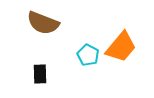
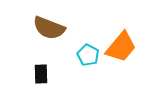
brown semicircle: moved 6 px right, 5 px down
black rectangle: moved 1 px right
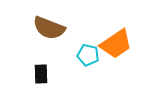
orange trapezoid: moved 5 px left, 3 px up; rotated 16 degrees clockwise
cyan pentagon: rotated 15 degrees counterclockwise
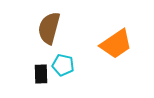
brown semicircle: rotated 84 degrees clockwise
cyan pentagon: moved 25 px left, 10 px down
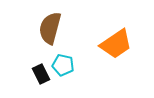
brown semicircle: moved 1 px right
black rectangle: rotated 24 degrees counterclockwise
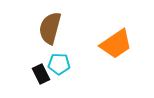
cyan pentagon: moved 4 px left, 1 px up; rotated 10 degrees counterclockwise
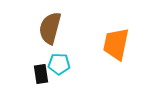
orange trapezoid: rotated 136 degrees clockwise
black rectangle: rotated 18 degrees clockwise
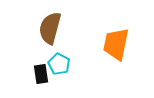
cyan pentagon: rotated 25 degrees clockwise
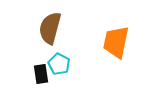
orange trapezoid: moved 2 px up
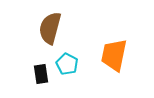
orange trapezoid: moved 2 px left, 13 px down
cyan pentagon: moved 8 px right
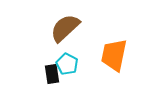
brown semicircle: moved 15 px right; rotated 32 degrees clockwise
black rectangle: moved 11 px right
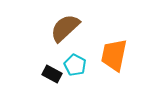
cyan pentagon: moved 8 px right, 1 px down
black rectangle: rotated 54 degrees counterclockwise
